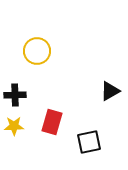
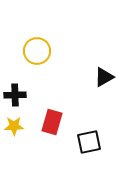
black triangle: moved 6 px left, 14 px up
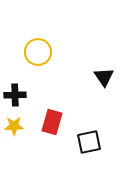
yellow circle: moved 1 px right, 1 px down
black triangle: rotated 35 degrees counterclockwise
